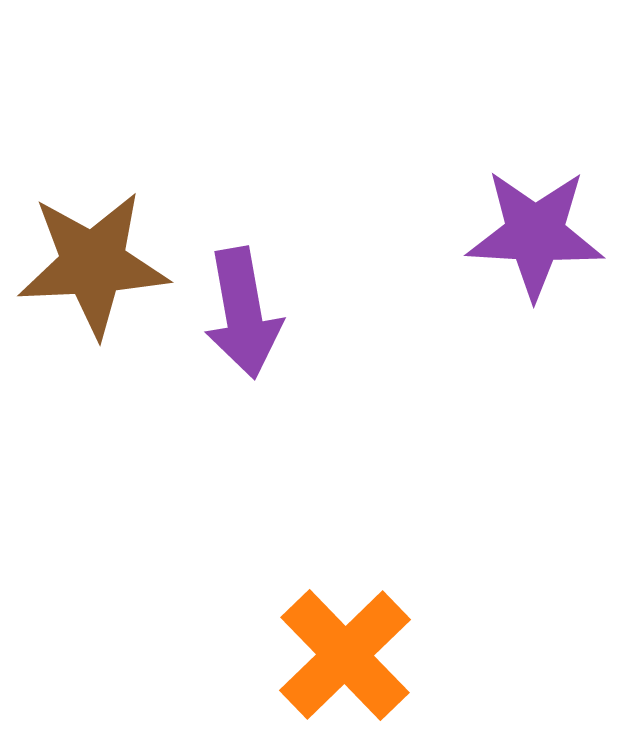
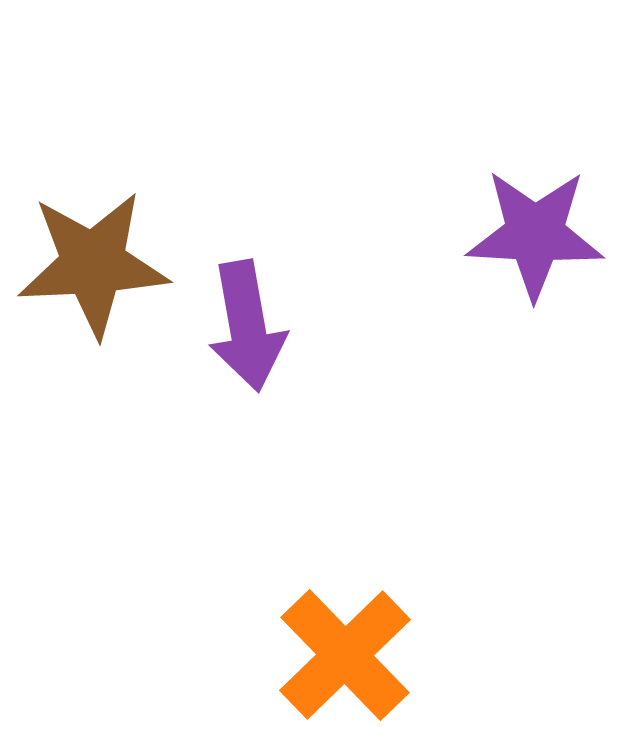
purple arrow: moved 4 px right, 13 px down
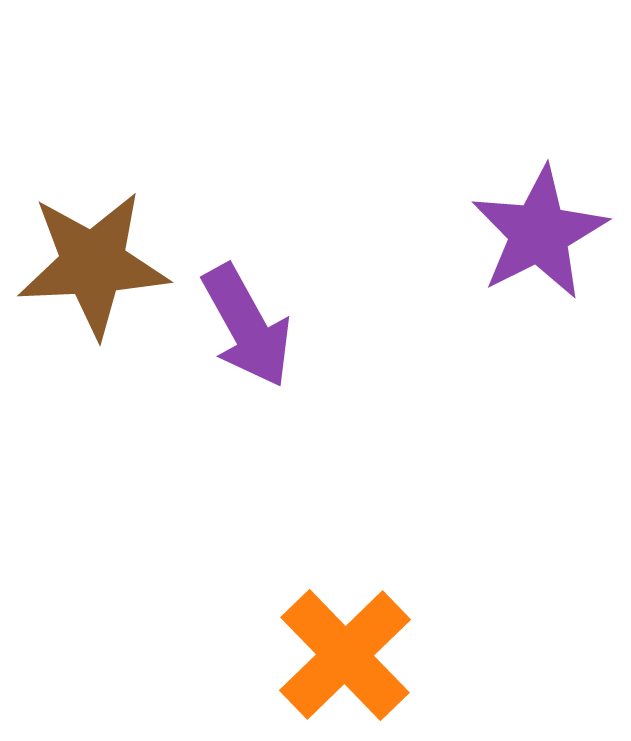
purple star: moved 4 px right, 1 px up; rotated 30 degrees counterclockwise
purple arrow: rotated 19 degrees counterclockwise
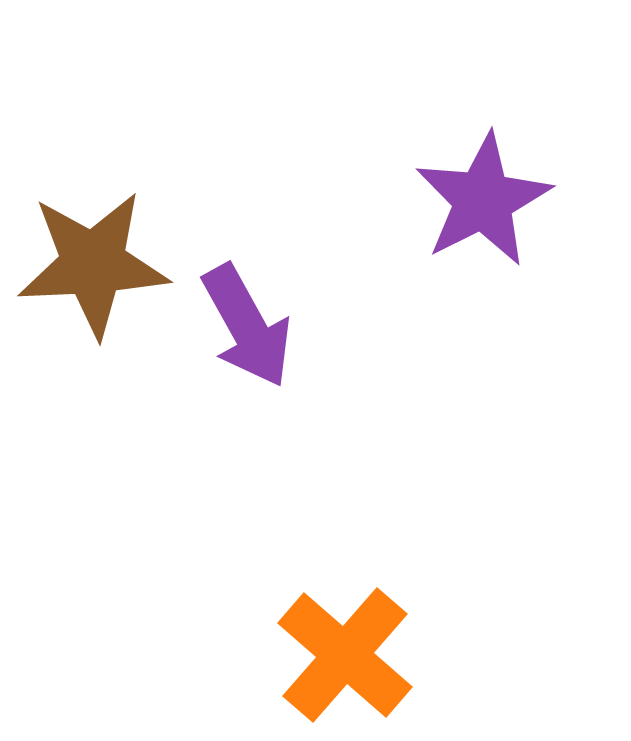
purple star: moved 56 px left, 33 px up
orange cross: rotated 5 degrees counterclockwise
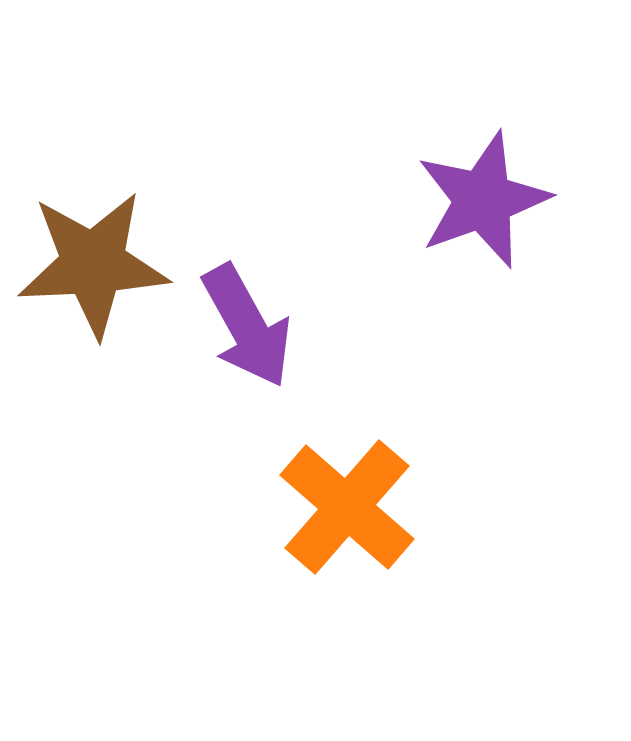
purple star: rotated 7 degrees clockwise
orange cross: moved 2 px right, 148 px up
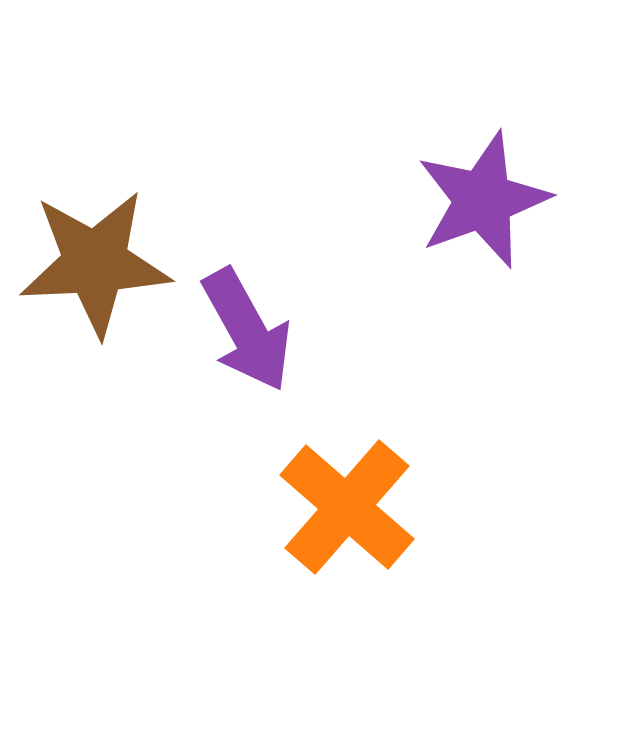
brown star: moved 2 px right, 1 px up
purple arrow: moved 4 px down
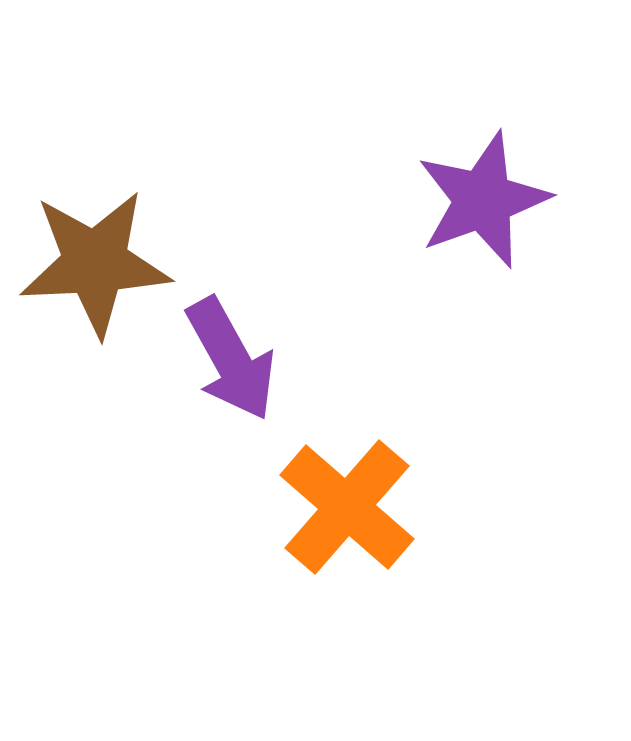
purple arrow: moved 16 px left, 29 px down
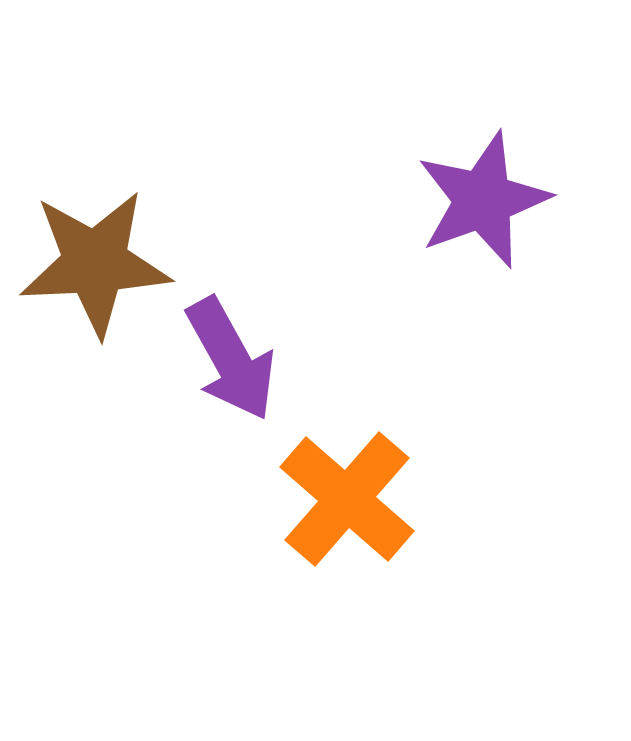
orange cross: moved 8 px up
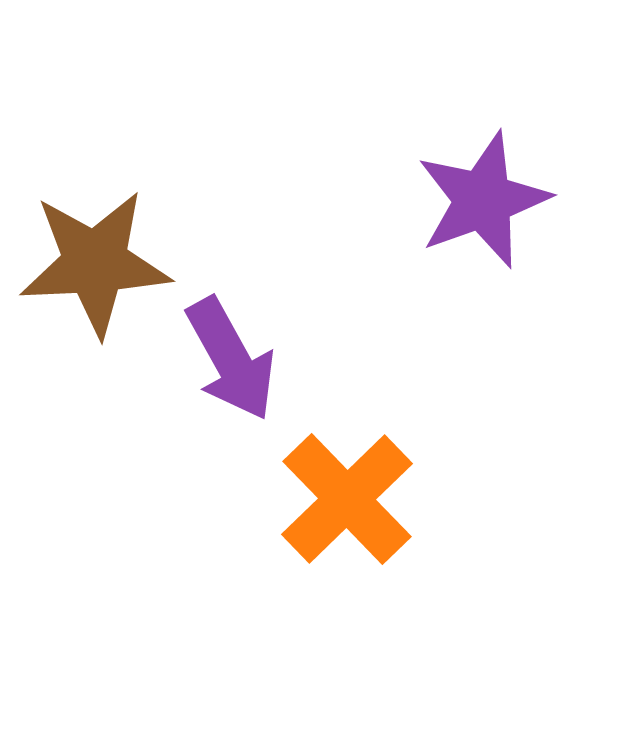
orange cross: rotated 5 degrees clockwise
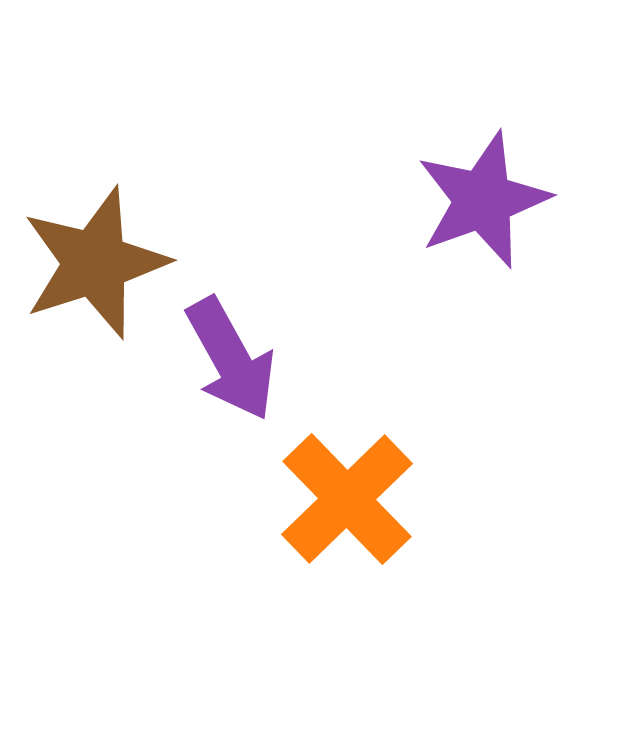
brown star: rotated 15 degrees counterclockwise
